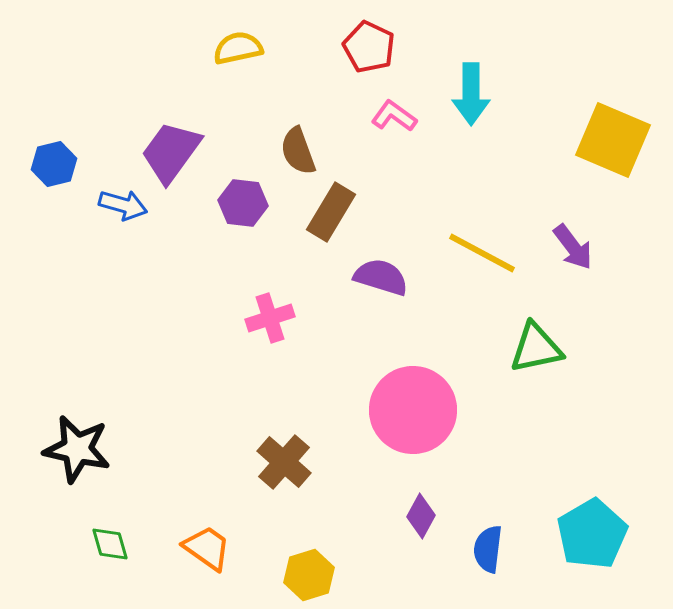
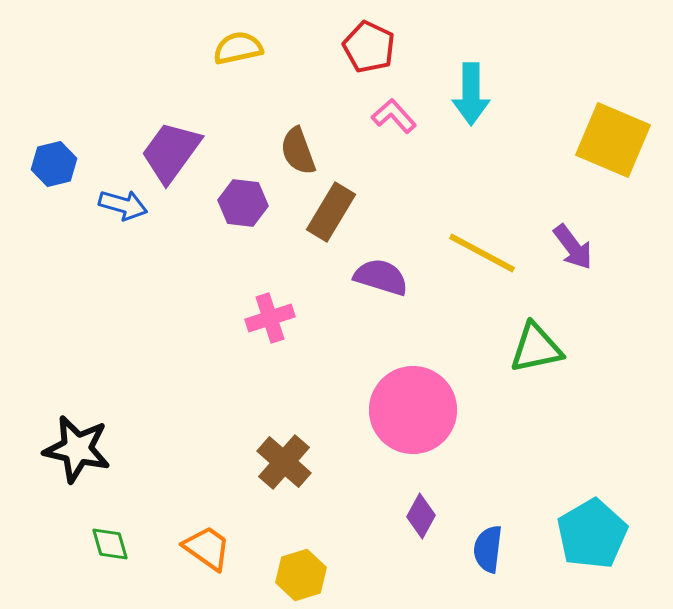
pink L-shape: rotated 12 degrees clockwise
yellow hexagon: moved 8 px left
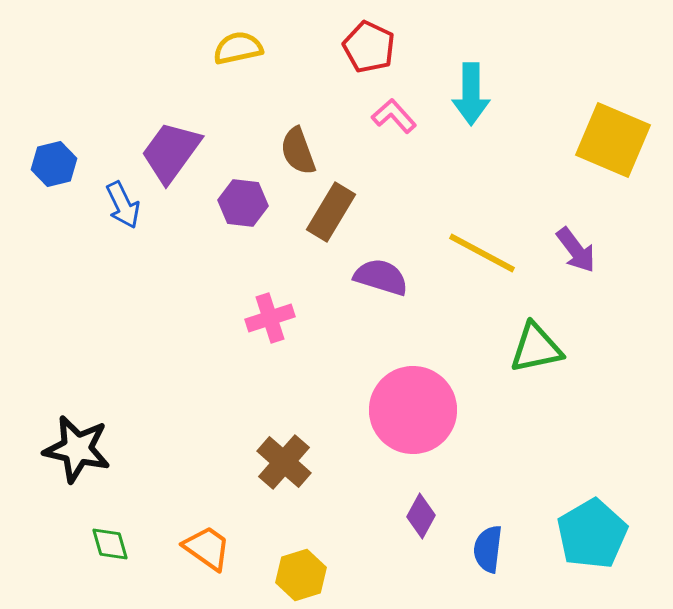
blue arrow: rotated 48 degrees clockwise
purple arrow: moved 3 px right, 3 px down
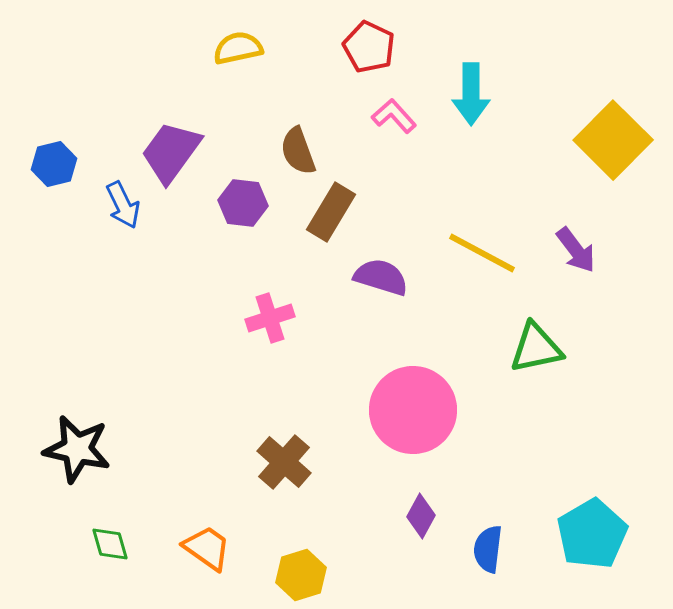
yellow square: rotated 22 degrees clockwise
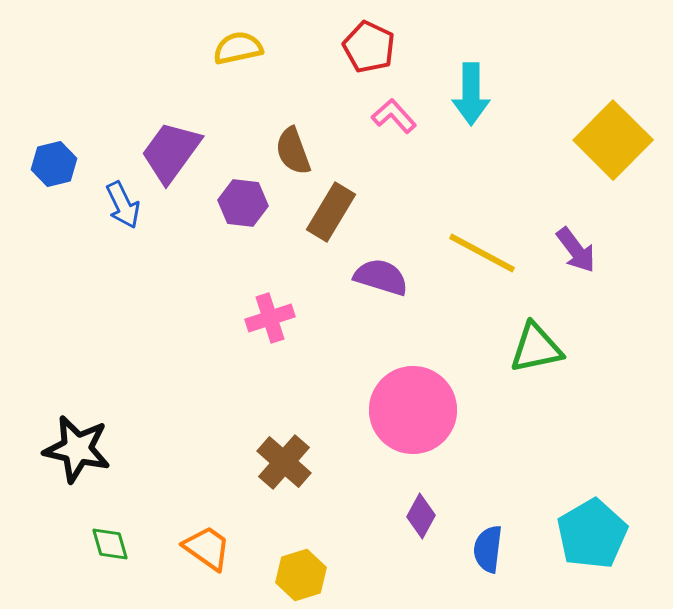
brown semicircle: moved 5 px left
